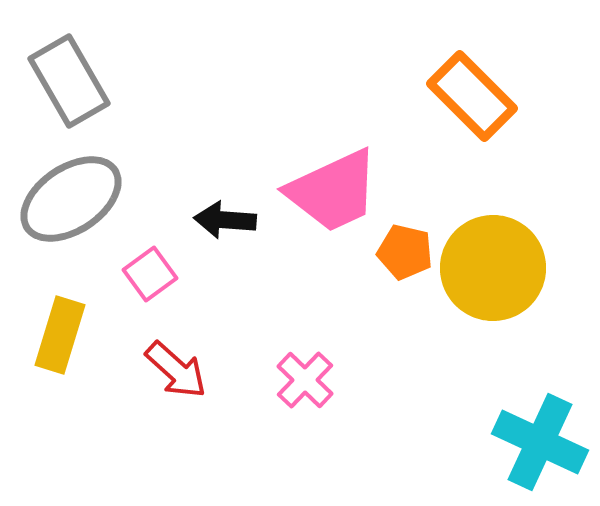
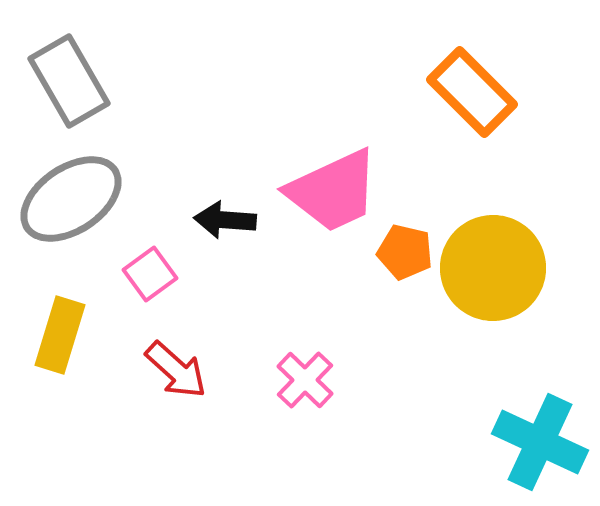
orange rectangle: moved 4 px up
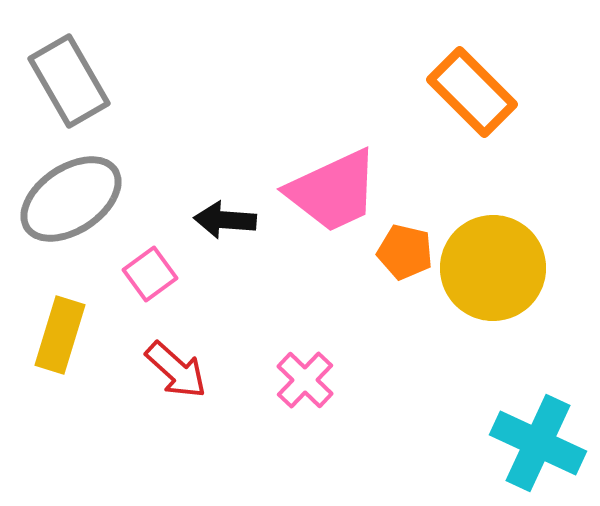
cyan cross: moved 2 px left, 1 px down
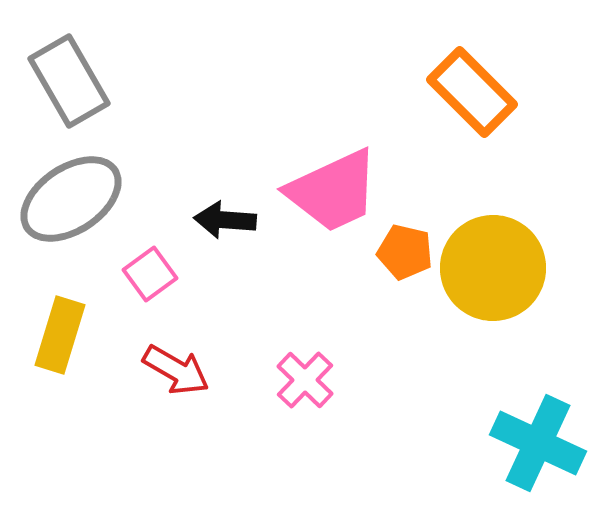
red arrow: rotated 12 degrees counterclockwise
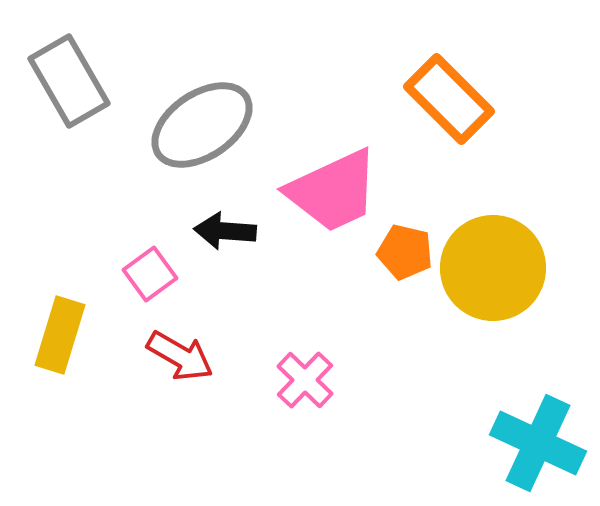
orange rectangle: moved 23 px left, 7 px down
gray ellipse: moved 131 px right, 74 px up
black arrow: moved 11 px down
red arrow: moved 4 px right, 14 px up
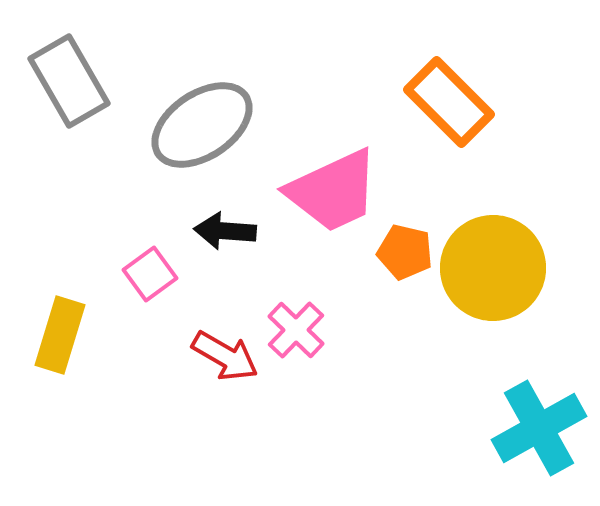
orange rectangle: moved 3 px down
red arrow: moved 45 px right
pink cross: moved 9 px left, 50 px up
cyan cross: moved 1 px right, 15 px up; rotated 36 degrees clockwise
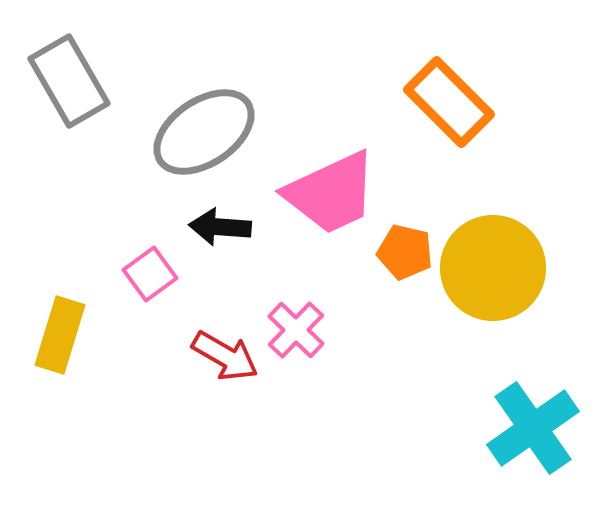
gray ellipse: moved 2 px right, 7 px down
pink trapezoid: moved 2 px left, 2 px down
black arrow: moved 5 px left, 4 px up
cyan cross: moved 6 px left; rotated 6 degrees counterclockwise
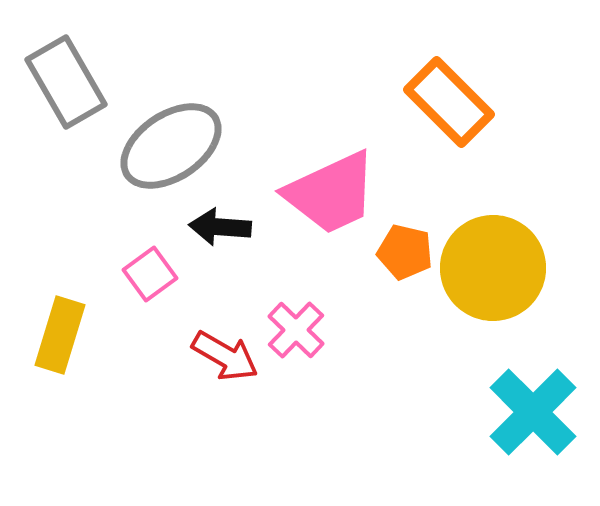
gray rectangle: moved 3 px left, 1 px down
gray ellipse: moved 33 px left, 14 px down
cyan cross: moved 16 px up; rotated 10 degrees counterclockwise
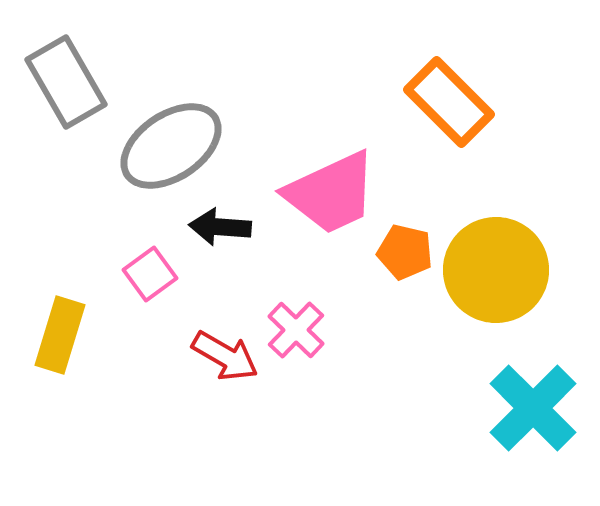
yellow circle: moved 3 px right, 2 px down
cyan cross: moved 4 px up
